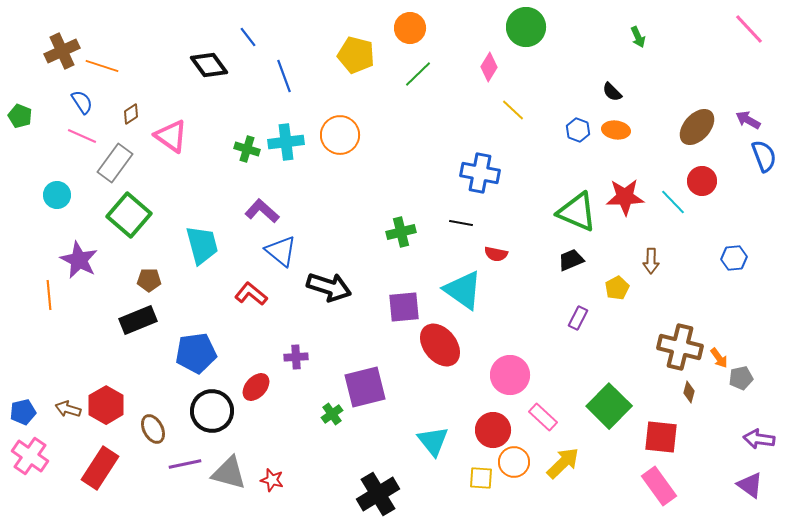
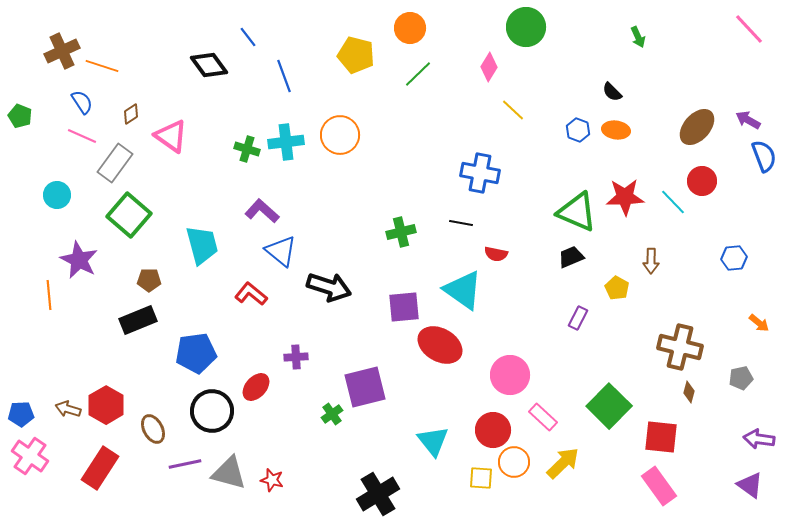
black trapezoid at (571, 260): moved 3 px up
yellow pentagon at (617, 288): rotated 15 degrees counterclockwise
red ellipse at (440, 345): rotated 21 degrees counterclockwise
orange arrow at (719, 358): moved 40 px right, 35 px up; rotated 15 degrees counterclockwise
blue pentagon at (23, 412): moved 2 px left, 2 px down; rotated 10 degrees clockwise
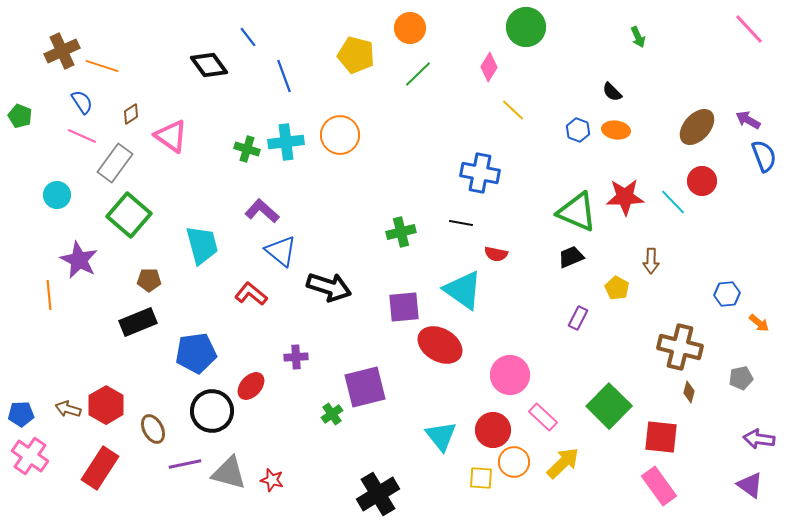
blue hexagon at (734, 258): moved 7 px left, 36 px down
black rectangle at (138, 320): moved 2 px down
red ellipse at (256, 387): moved 5 px left, 1 px up
cyan triangle at (433, 441): moved 8 px right, 5 px up
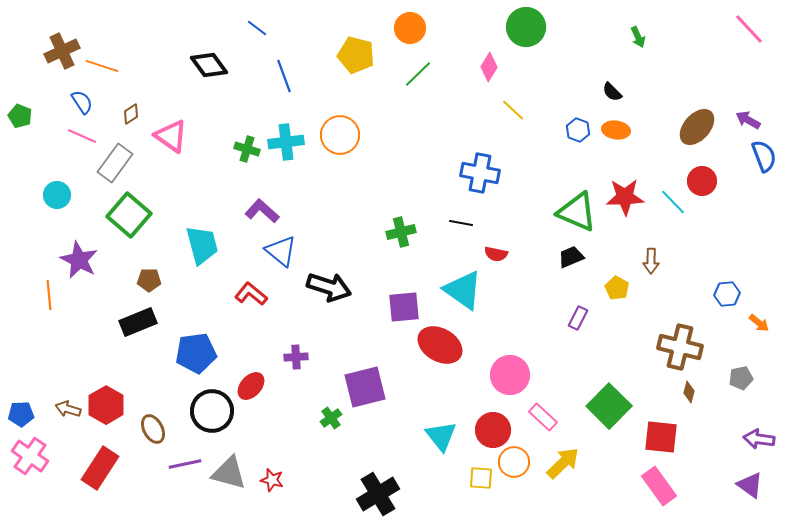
blue line at (248, 37): moved 9 px right, 9 px up; rotated 15 degrees counterclockwise
green cross at (332, 414): moved 1 px left, 4 px down
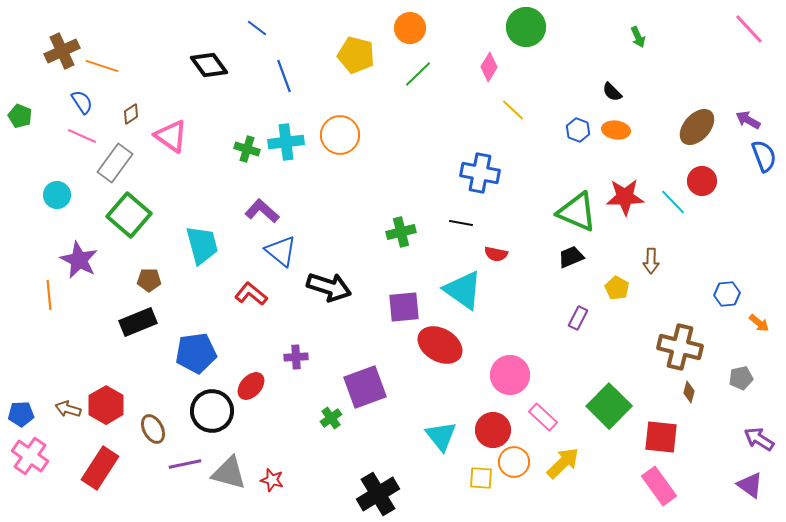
purple square at (365, 387): rotated 6 degrees counterclockwise
purple arrow at (759, 439): rotated 24 degrees clockwise
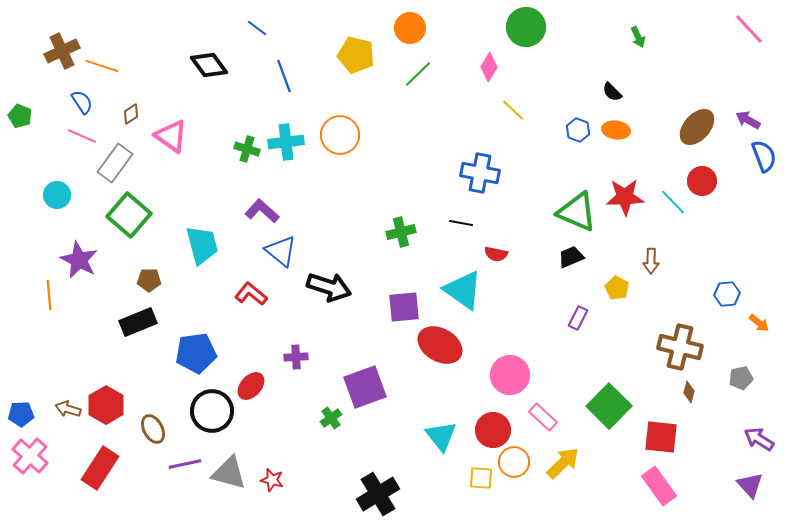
pink cross at (30, 456): rotated 6 degrees clockwise
purple triangle at (750, 485): rotated 12 degrees clockwise
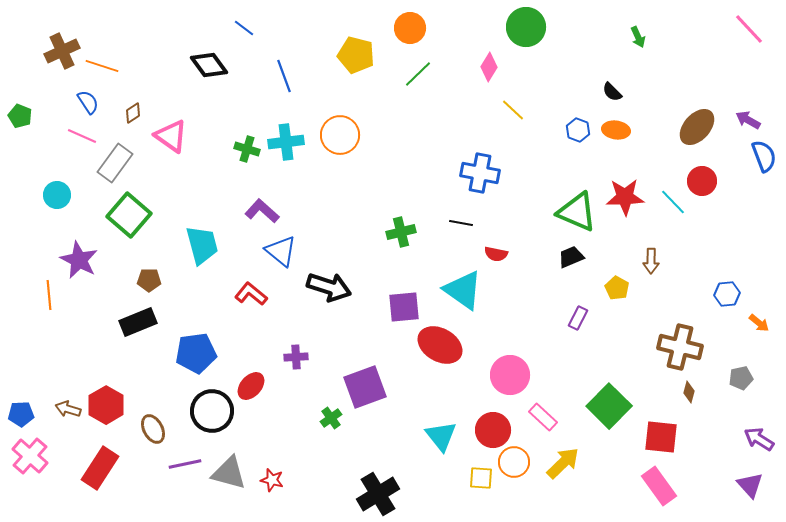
blue line at (257, 28): moved 13 px left
blue semicircle at (82, 102): moved 6 px right
brown diamond at (131, 114): moved 2 px right, 1 px up
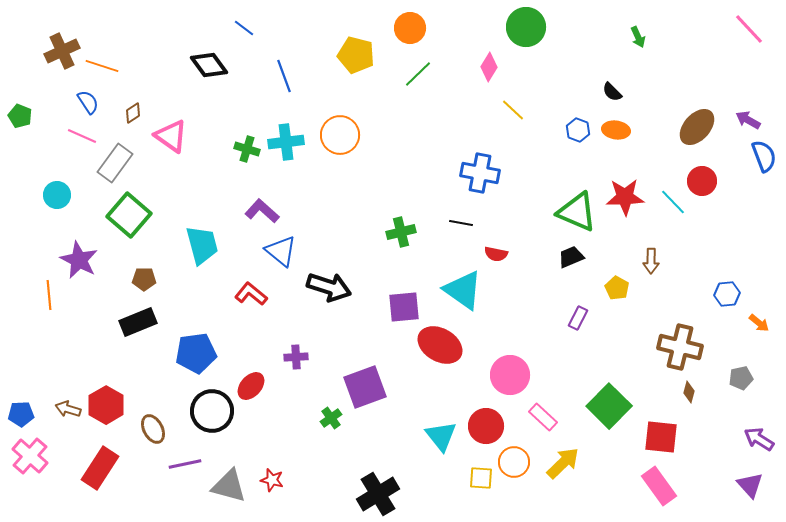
brown pentagon at (149, 280): moved 5 px left, 1 px up
red circle at (493, 430): moved 7 px left, 4 px up
gray triangle at (229, 473): moved 13 px down
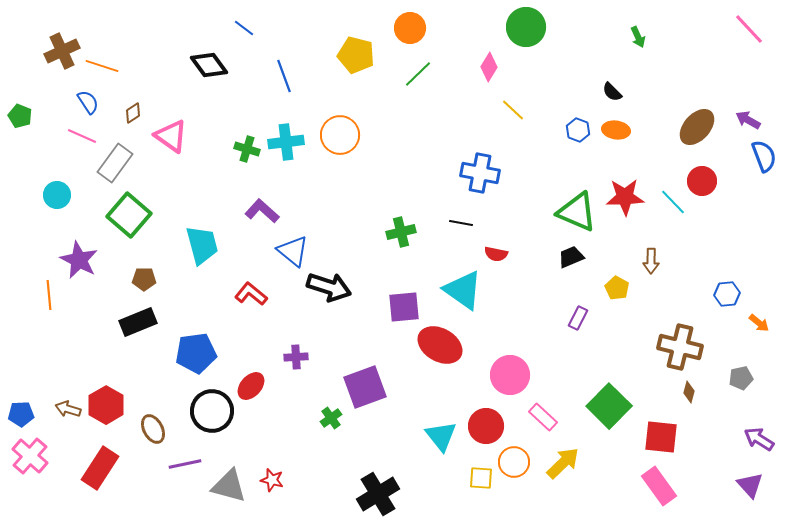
blue triangle at (281, 251): moved 12 px right
